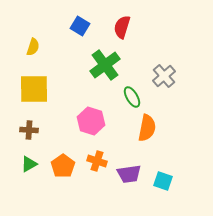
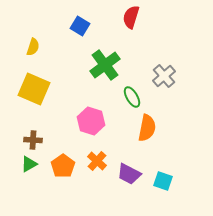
red semicircle: moved 9 px right, 10 px up
yellow square: rotated 24 degrees clockwise
brown cross: moved 4 px right, 10 px down
orange cross: rotated 24 degrees clockwise
purple trapezoid: rotated 35 degrees clockwise
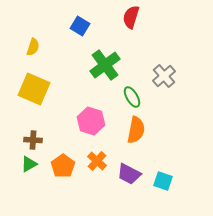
orange semicircle: moved 11 px left, 2 px down
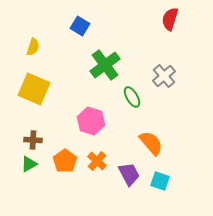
red semicircle: moved 39 px right, 2 px down
orange semicircle: moved 15 px right, 13 px down; rotated 52 degrees counterclockwise
orange pentagon: moved 2 px right, 5 px up
purple trapezoid: rotated 145 degrees counterclockwise
cyan square: moved 3 px left
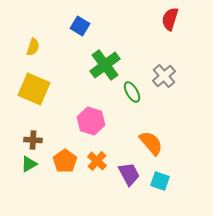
green ellipse: moved 5 px up
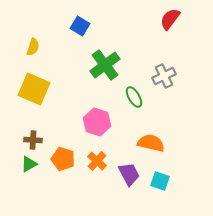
red semicircle: rotated 20 degrees clockwise
gray cross: rotated 15 degrees clockwise
green ellipse: moved 2 px right, 5 px down
pink hexagon: moved 6 px right, 1 px down
orange semicircle: rotated 36 degrees counterclockwise
orange pentagon: moved 2 px left, 2 px up; rotated 20 degrees counterclockwise
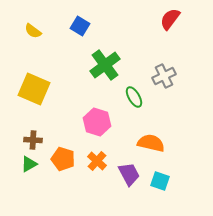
yellow semicircle: moved 16 px up; rotated 108 degrees clockwise
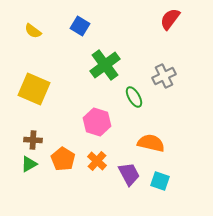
orange pentagon: rotated 15 degrees clockwise
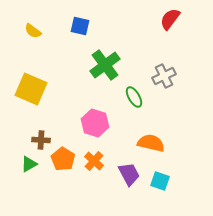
blue square: rotated 18 degrees counterclockwise
yellow square: moved 3 px left
pink hexagon: moved 2 px left, 1 px down
brown cross: moved 8 px right
orange cross: moved 3 px left
